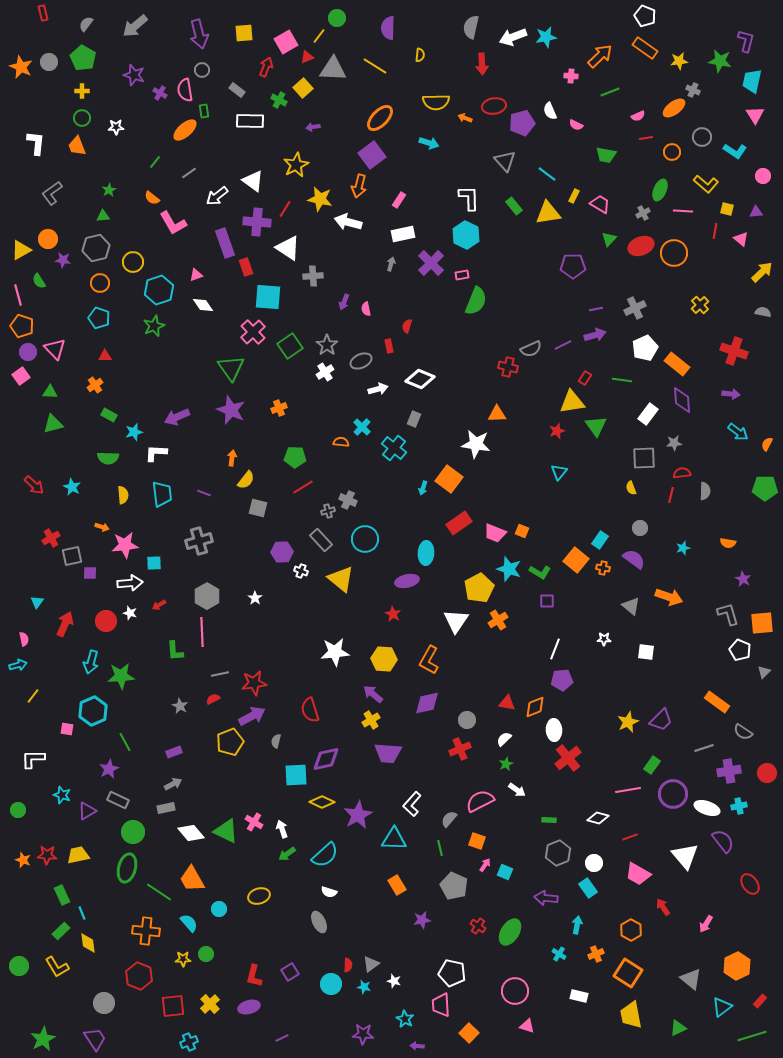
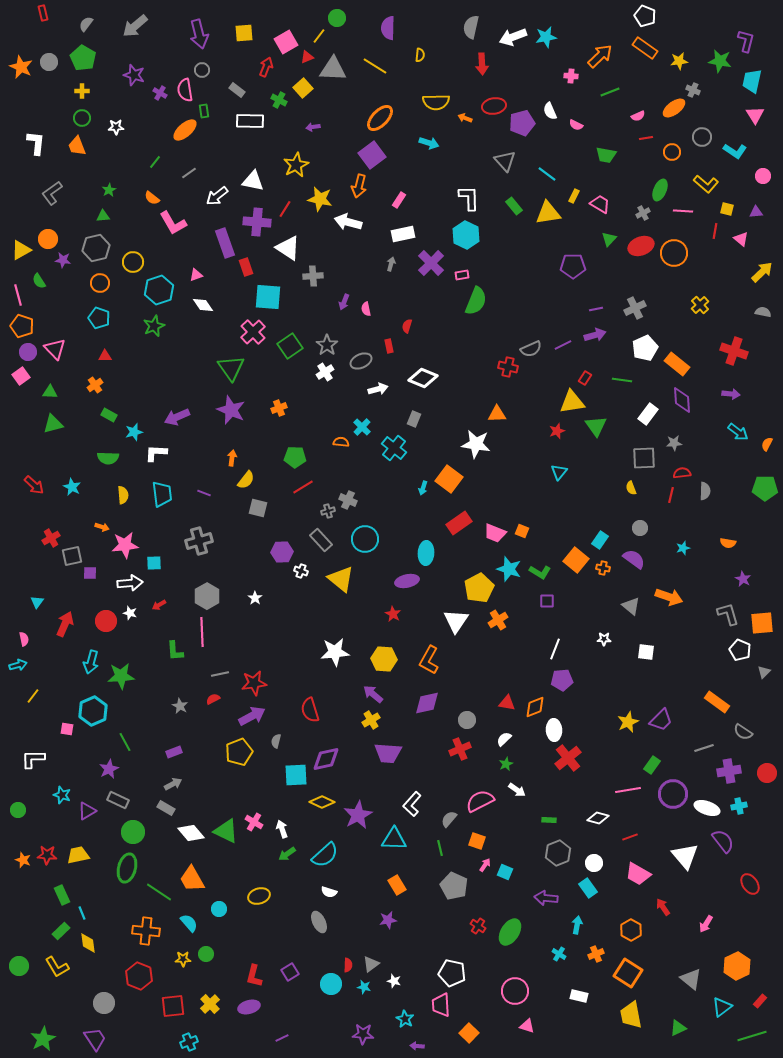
white triangle at (253, 181): rotated 25 degrees counterclockwise
white diamond at (420, 379): moved 3 px right, 1 px up
yellow pentagon at (230, 742): moved 9 px right, 10 px down
gray rectangle at (166, 808): rotated 42 degrees clockwise
purple star at (422, 920): moved 34 px left
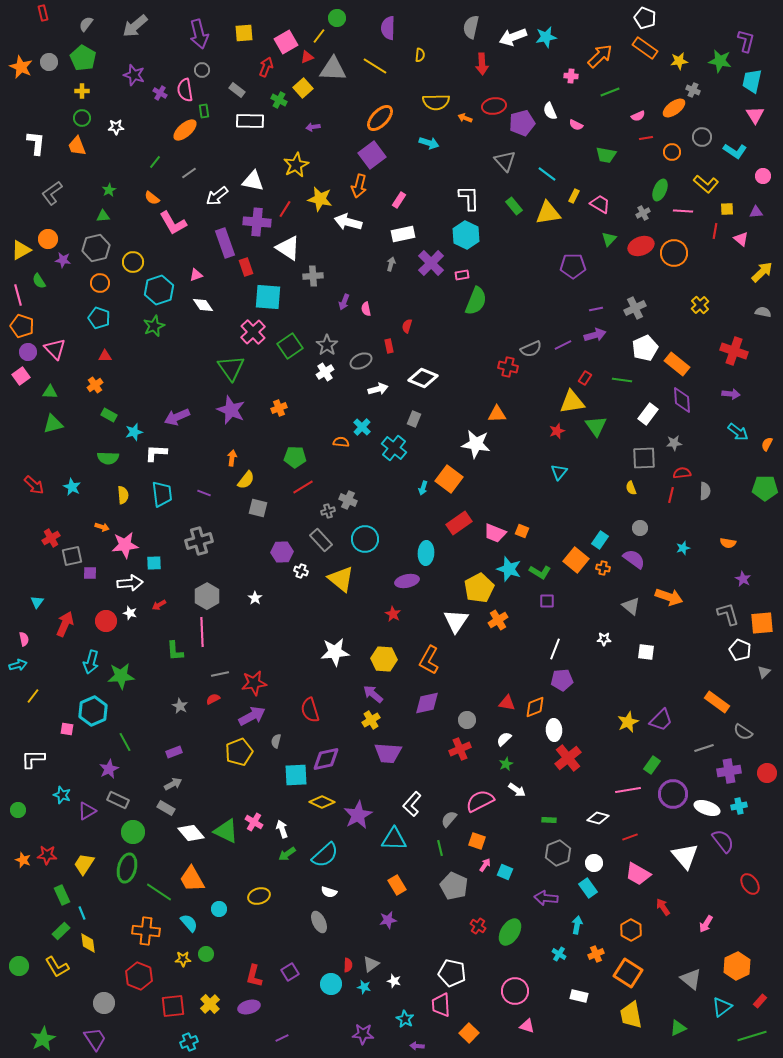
white pentagon at (645, 16): moved 2 px down
yellow square at (727, 209): rotated 16 degrees counterclockwise
yellow trapezoid at (78, 855): moved 6 px right, 9 px down; rotated 45 degrees counterclockwise
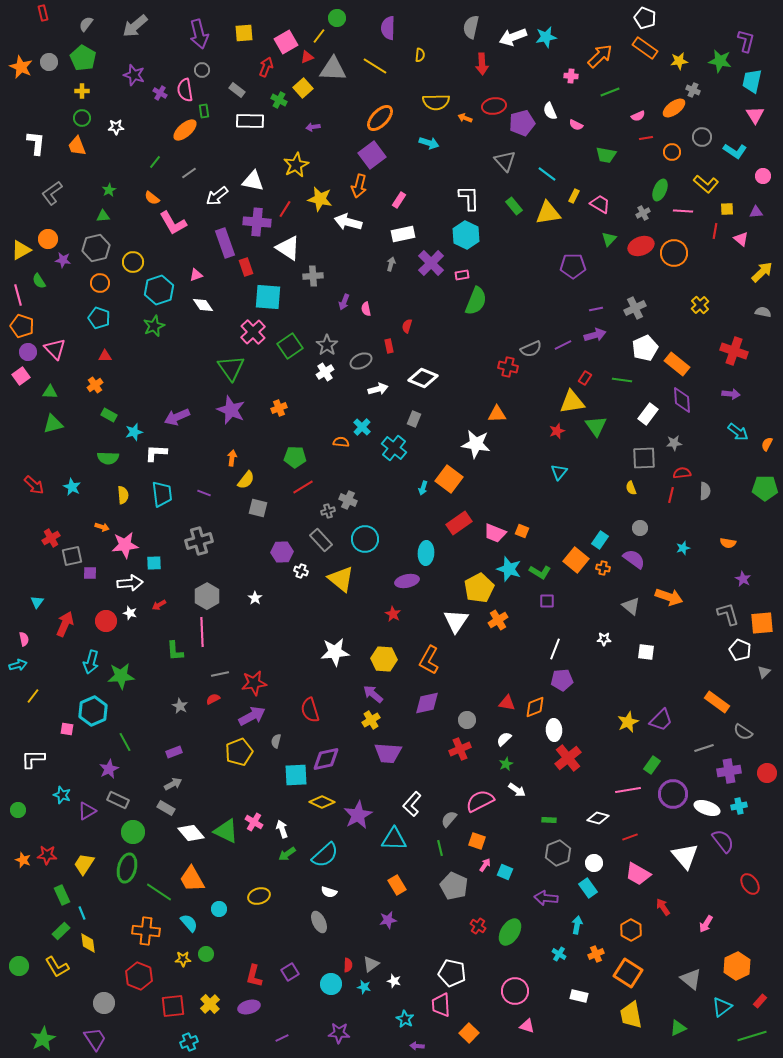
purple star at (363, 1034): moved 24 px left, 1 px up
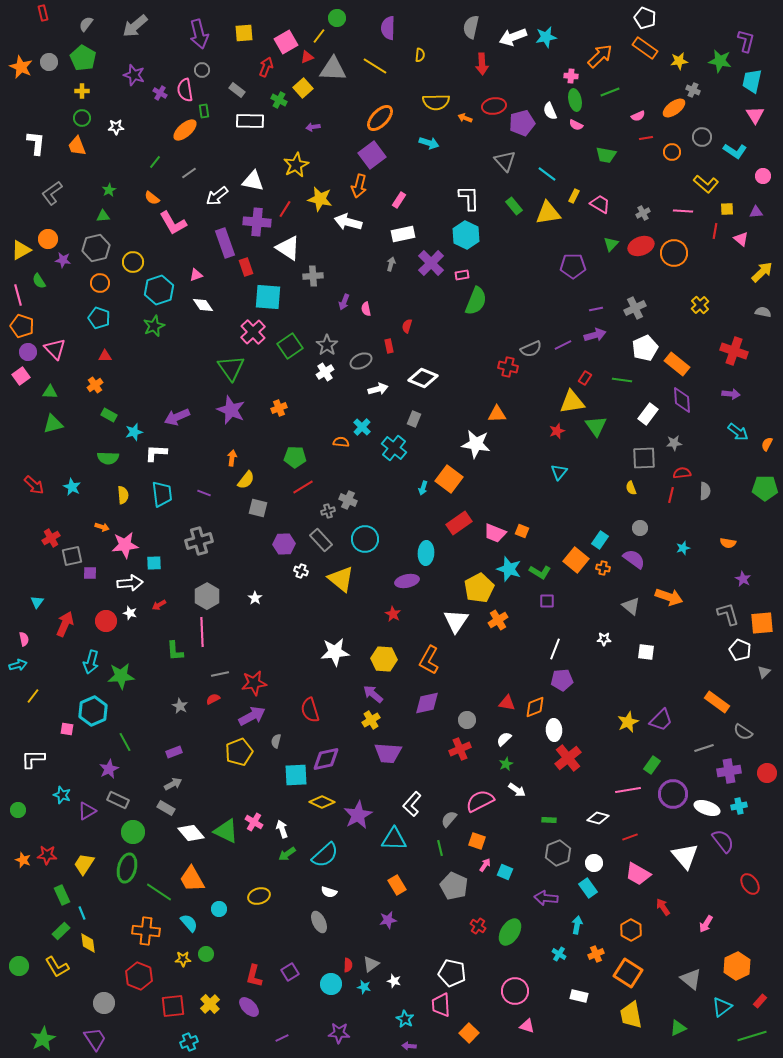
green ellipse at (660, 190): moved 85 px left, 90 px up; rotated 35 degrees counterclockwise
green triangle at (609, 239): moved 2 px right, 5 px down
purple hexagon at (282, 552): moved 2 px right, 8 px up
purple ellipse at (249, 1007): rotated 60 degrees clockwise
purple arrow at (417, 1046): moved 8 px left
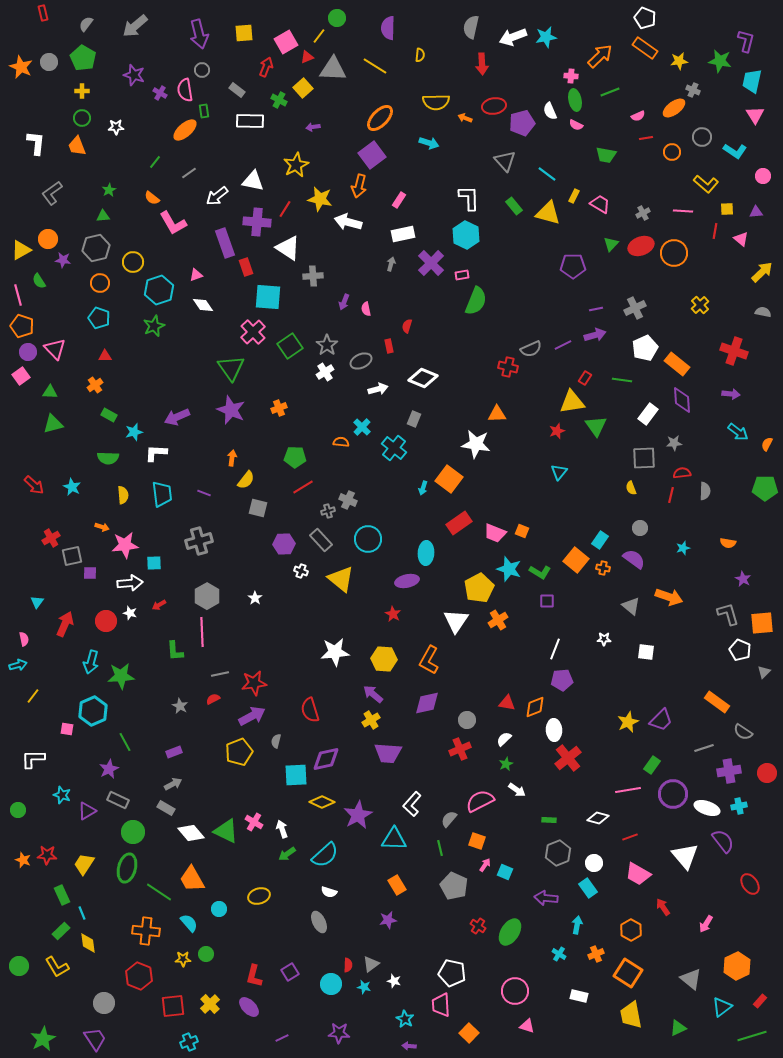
yellow triangle at (548, 213): rotated 24 degrees clockwise
cyan circle at (365, 539): moved 3 px right
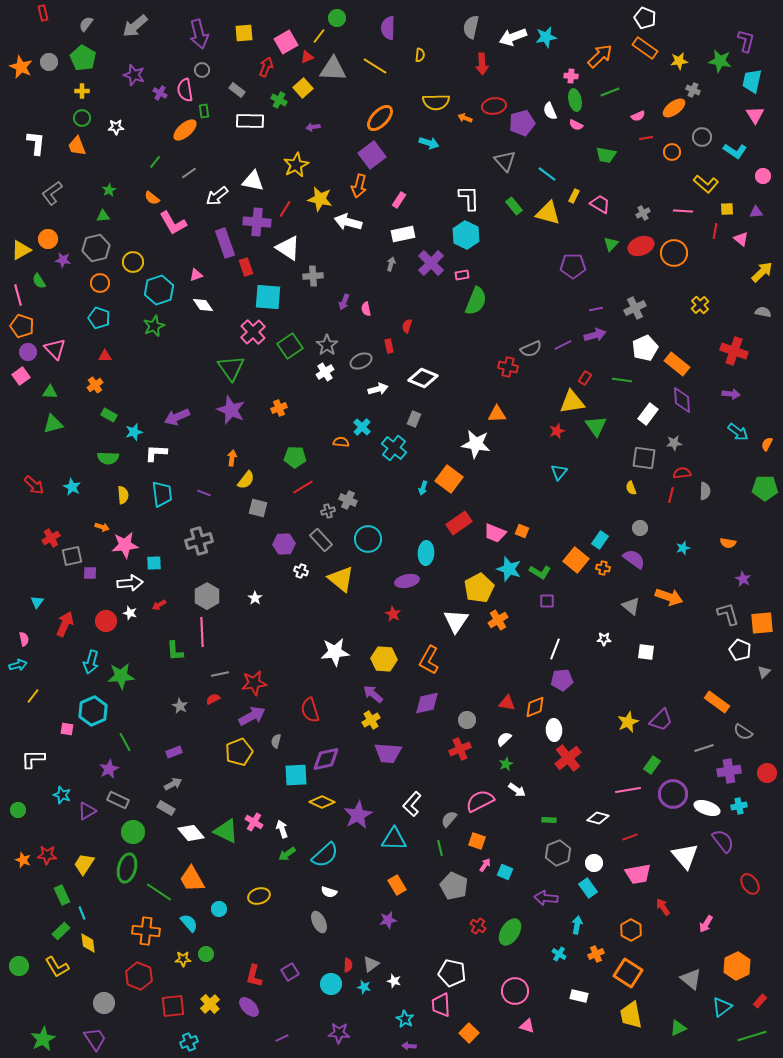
gray square at (644, 458): rotated 10 degrees clockwise
pink trapezoid at (638, 874): rotated 40 degrees counterclockwise
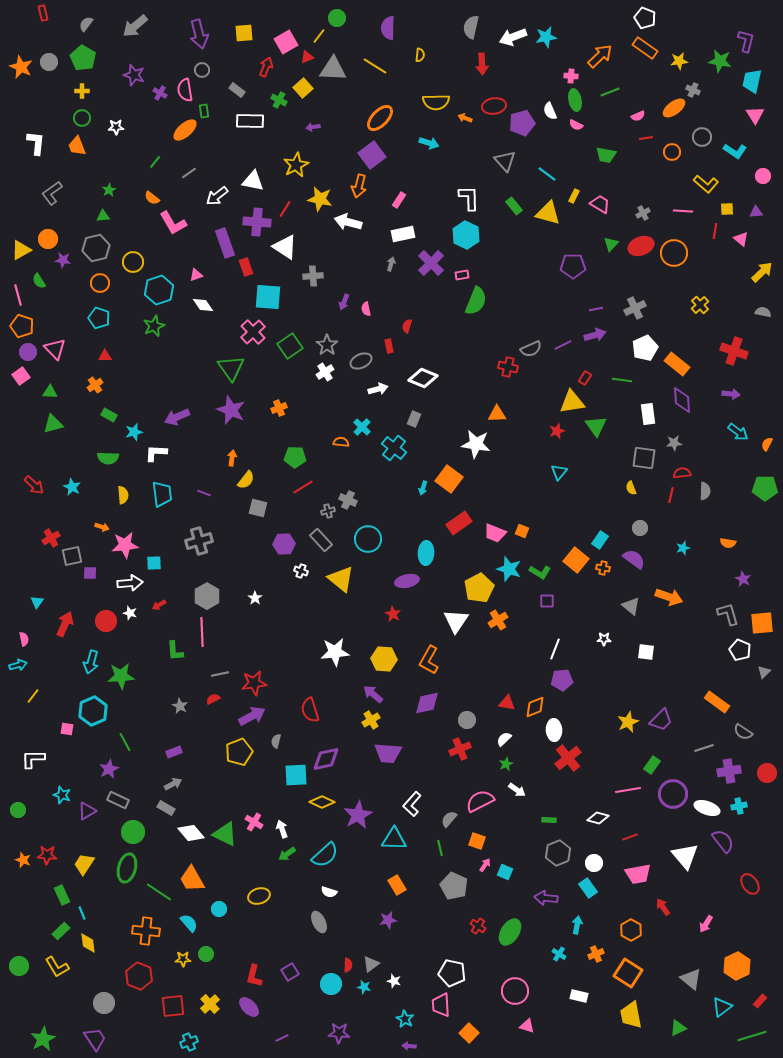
white triangle at (288, 248): moved 3 px left, 1 px up
white rectangle at (648, 414): rotated 45 degrees counterclockwise
green triangle at (226, 831): moved 1 px left, 3 px down
